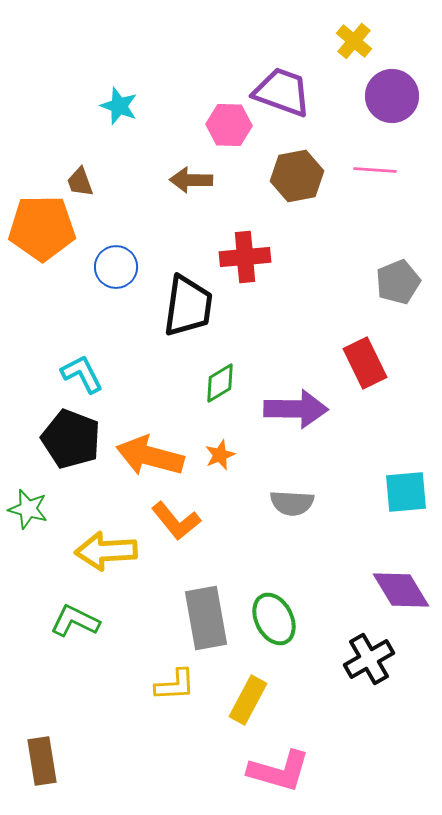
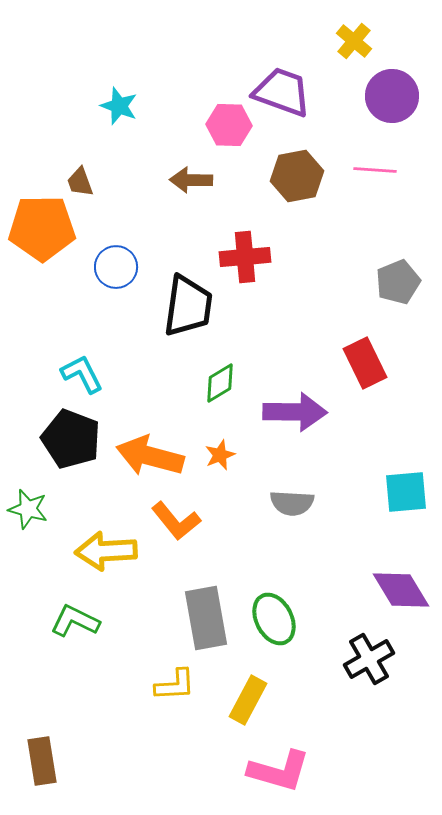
purple arrow: moved 1 px left, 3 px down
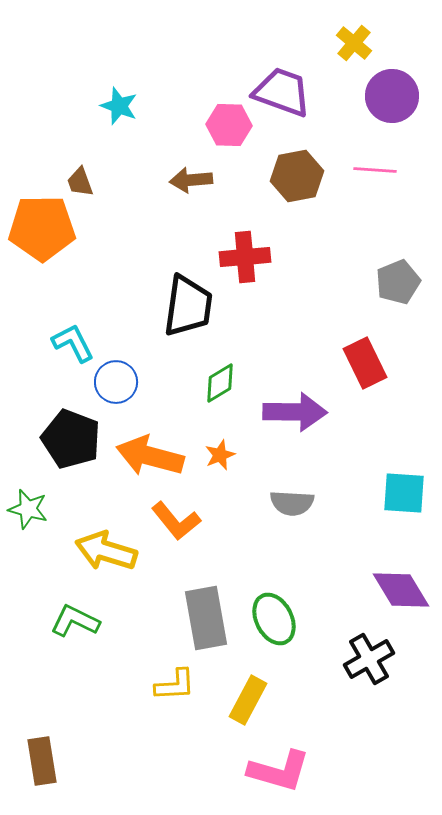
yellow cross: moved 2 px down
brown arrow: rotated 6 degrees counterclockwise
blue circle: moved 115 px down
cyan L-shape: moved 9 px left, 31 px up
cyan square: moved 2 px left, 1 px down; rotated 9 degrees clockwise
yellow arrow: rotated 20 degrees clockwise
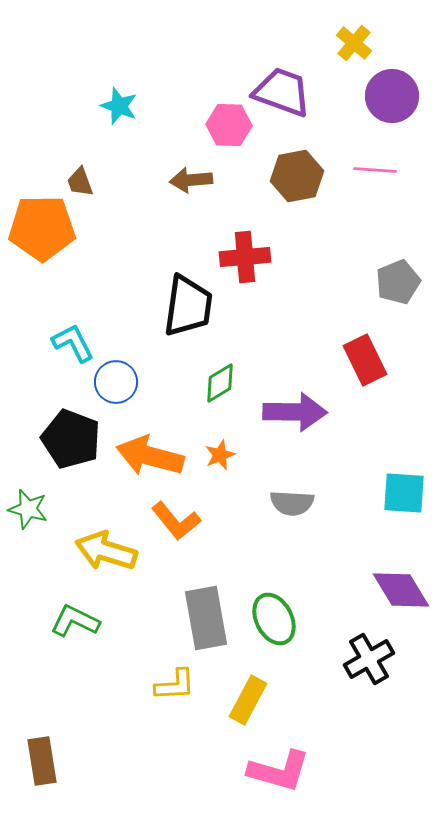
red rectangle: moved 3 px up
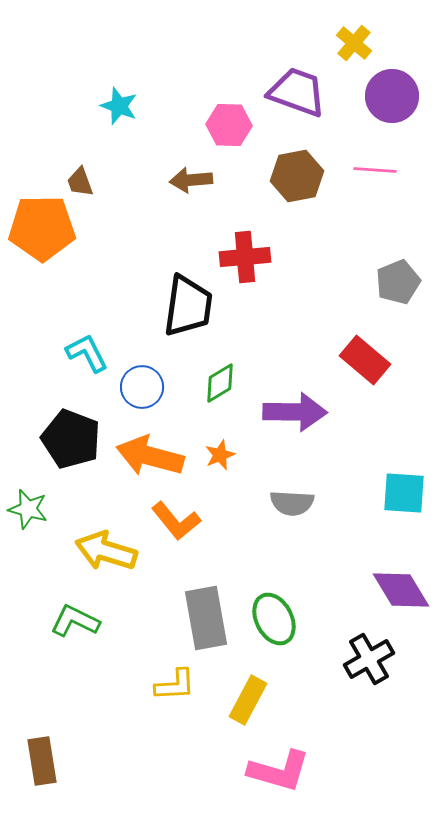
purple trapezoid: moved 15 px right
cyan L-shape: moved 14 px right, 10 px down
red rectangle: rotated 24 degrees counterclockwise
blue circle: moved 26 px right, 5 px down
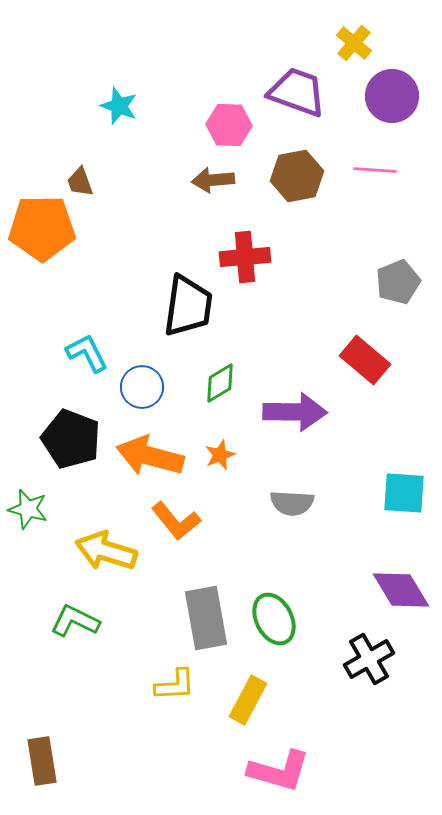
brown arrow: moved 22 px right
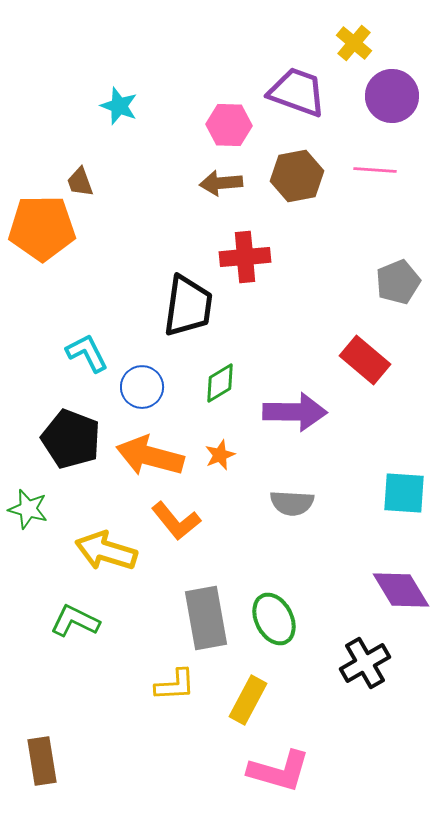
brown arrow: moved 8 px right, 3 px down
black cross: moved 4 px left, 4 px down
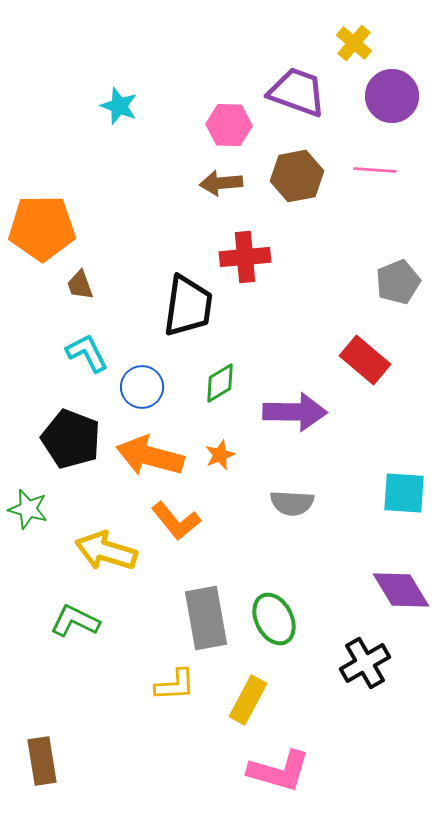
brown trapezoid: moved 103 px down
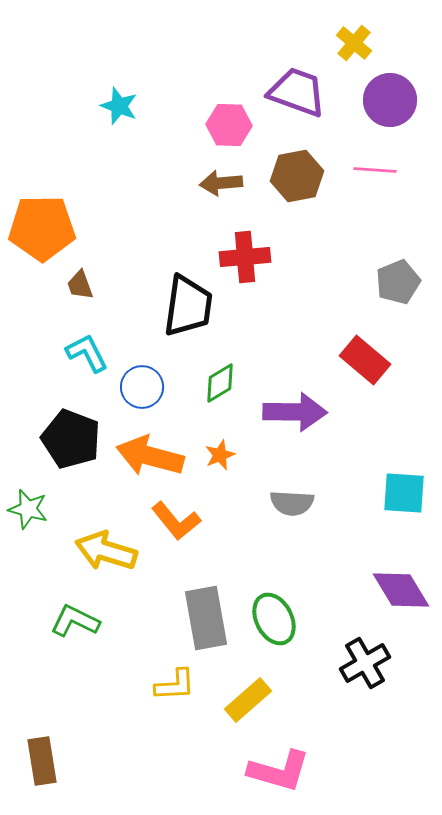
purple circle: moved 2 px left, 4 px down
yellow rectangle: rotated 21 degrees clockwise
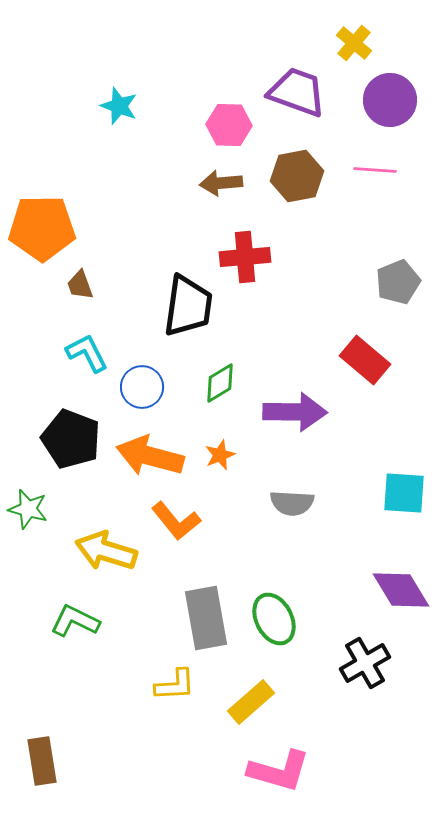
yellow rectangle: moved 3 px right, 2 px down
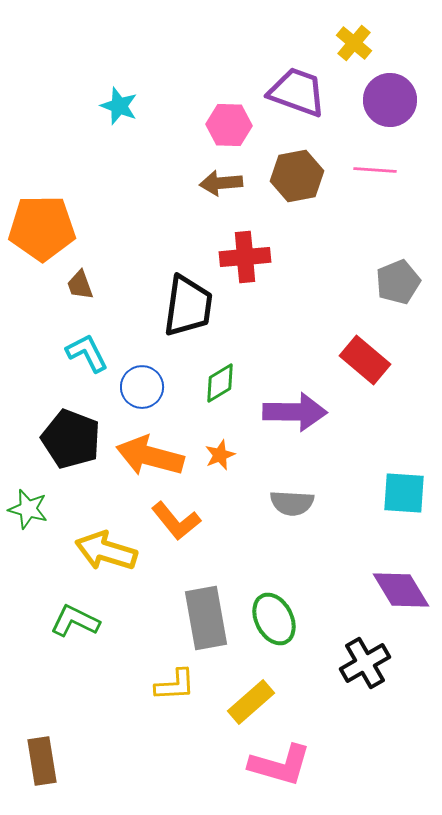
pink L-shape: moved 1 px right, 6 px up
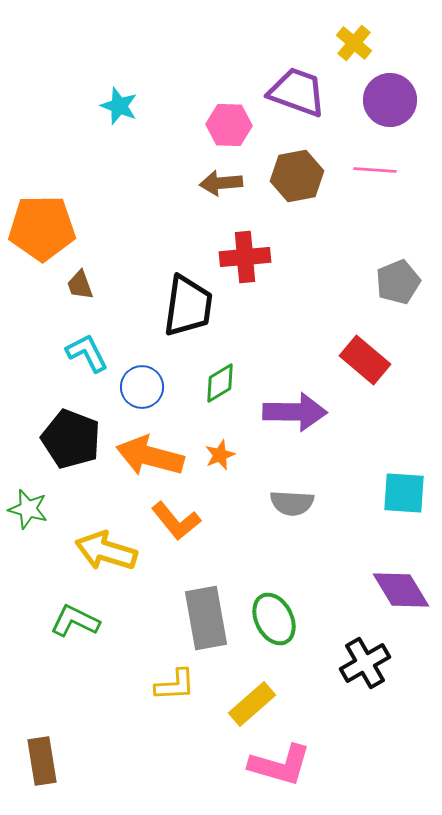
yellow rectangle: moved 1 px right, 2 px down
